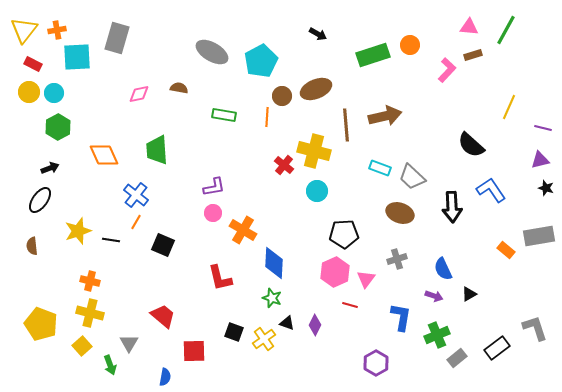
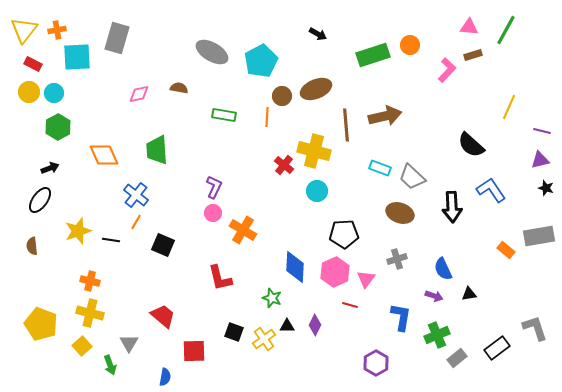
purple line at (543, 128): moved 1 px left, 3 px down
purple L-shape at (214, 187): rotated 55 degrees counterclockwise
blue diamond at (274, 263): moved 21 px right, 4 px down
black triangle at (469, 294): rotated 21 degrees clockwise
black triangle at (287, 323): moved 3 px down; rotated 21 degrees counterclockwise
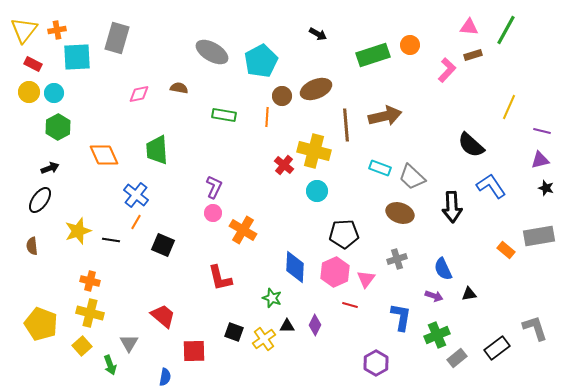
blue L-shape at (491, 190): moved 4 px up
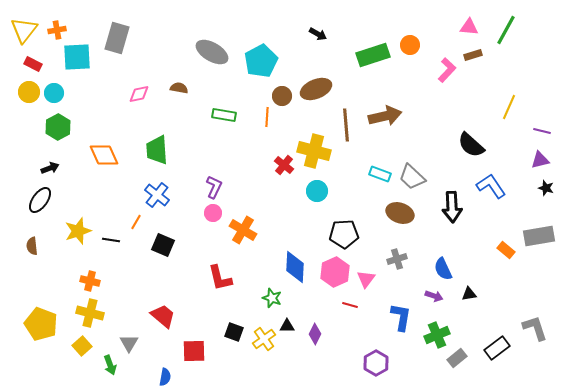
cyan rectangle at (380, 168): moved 6 px down
blue cross at (136, 195): moved 21 px right
purple diamond at (315, 325): moved 9 px down
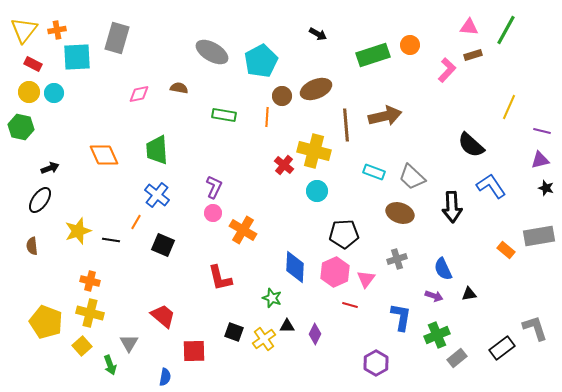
green hexagon at (58, 127): moved 37 px left; rotated 20 degrees counterclockwise
cyan rectangle at (380, 174): moved 6 px left, 2 px up
yellow pentagon at (41, 324): moved 5 px right, 2 px up
black rectangle at (497, 348): moved 5 px right
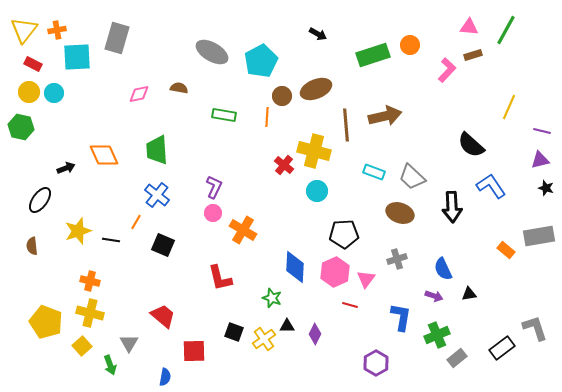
black arrow at (50, 168): moved 16 px right
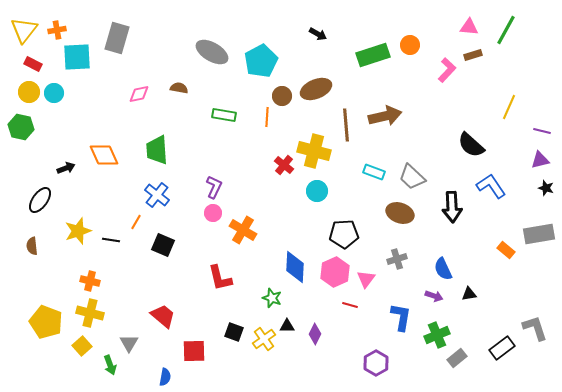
gray rectangle at (539, 236): moved 2 px up
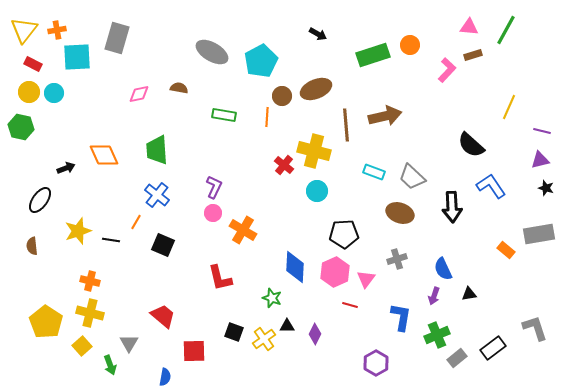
purple arrow at (434, 296): rotated 90 degrees clockwise
yellow pentagon at (46, 322): rotated 12 degrees clockwise
black rectangle at (502, 348): moved 9 px left
